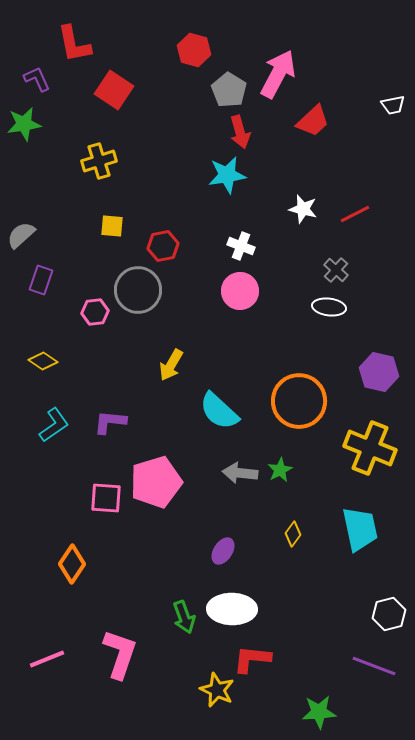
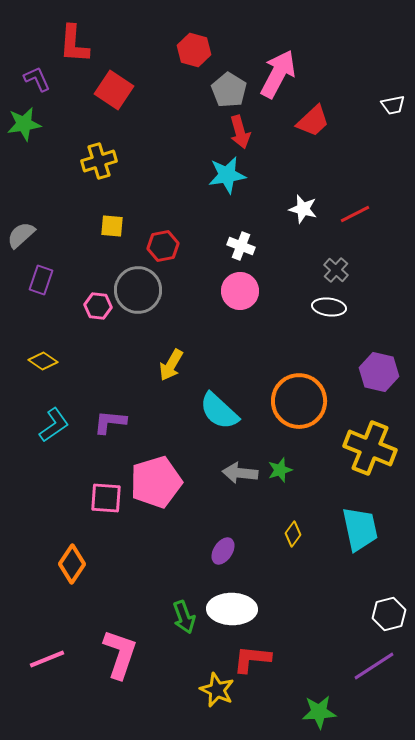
red L-shape at (74, 44): rotated 15 degrees clockwise
pink hexagon at (95, 312): moved 3 px right, 6 px up; rotated 12 degrees clockwise
green star at (280, 470): rotated 10 degrees clockwise
purple line at (374, 666): rotated 54 degrees counterclockwise
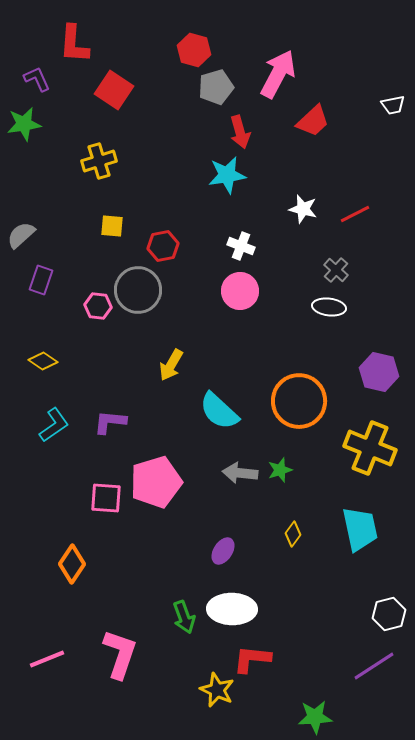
gray pentagon at (229, 90): moved 13 px left, 3 px up; rotated 24 degrees clockwise
green star at (319, 712): moved 4 px left, 5 px down
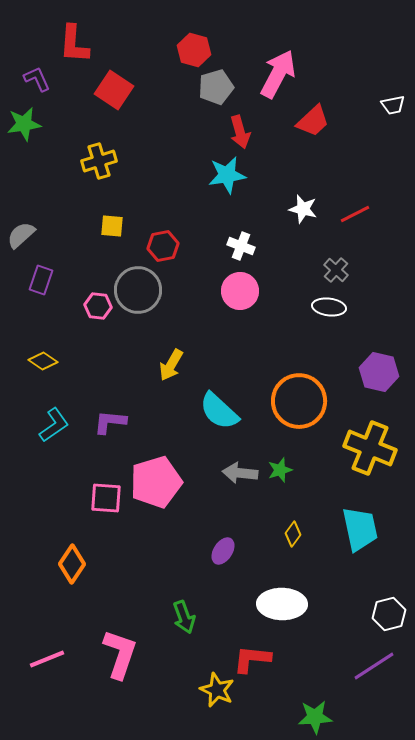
white ellipse at (232, 609): moved 50 px right, 5 px up
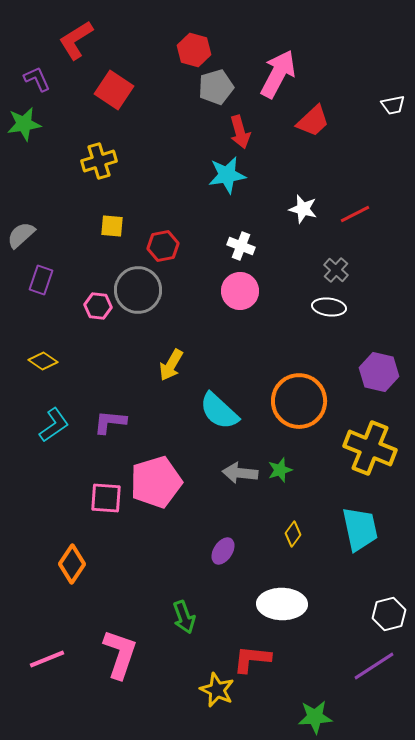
red L-shape at (74, 44): moved 2 px right, 4 px up; rotated 54 degrees clockwise
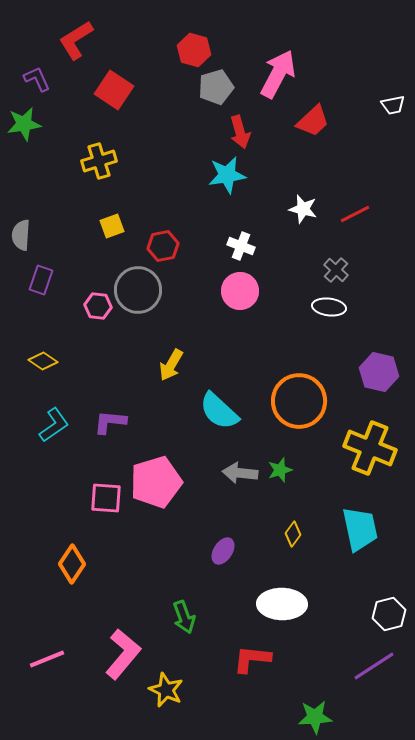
yellow square at (112, 226): rotated 25 degrees counterclockwise
gray semicircle at (21, 235): rotated 44 degrees counterclockwise
pink L-shape at (120, 654): moved 3 px right; rotated 21 degrees clockwise
yellow star at (217, 690): moved 51 px left
